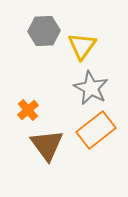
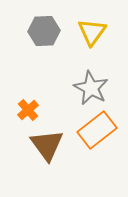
yellow triangle: moved 10 px right, 14 px up
orange rectangle: moved 1 px right
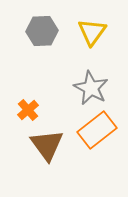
gray hexagon: moved 2 px left
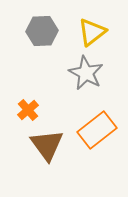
yellow triangle: rotated 16 degrees clockwise
gray star: moved 5 px left, 15 px up
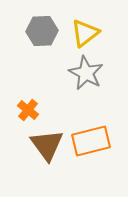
yellow triangle: moved 7 px left, 1 px down
orange cross: rotated 10 degrees counterclockwise
orange rectangle: moved 6 px left, 11 px down; rotated 24 degrees clockwise
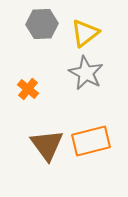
gray hexagon: moved 7 px up
orange cross: moved 21 px up
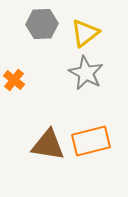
orange cross: moved 14 px left, 9 px up
brown triangle: moved 1 px right; rotated 45 degrees counterclockwise
